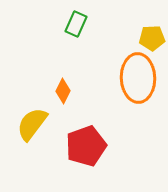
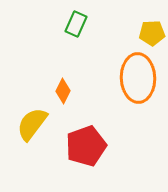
yellow pentagon: moved 5 px up
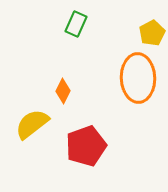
yellow pentagon: rotated 25 degrees counterclockwise
yellow semicircle: rotated 15 degrees clockwise
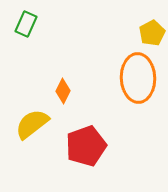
green rectangle: moved 50 px left
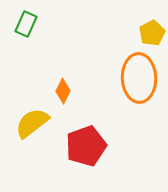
orange ellipse: moved 1 px right
yellow semicircle: moved 1 px up
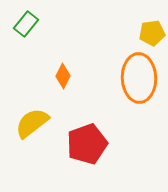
green rectangle: rotated 15 degrees clockwise
yellow pentagon: rotated 20 degrees clockwise
orange diamond: moved 15 px up
red pentagon: moved 1 px right, 2 px up
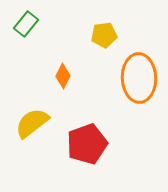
yellow pentagon: moved 48 px left, 2 px down
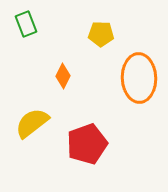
green rectangle: rotated 60 degrees counterclockwise
yellow pentagon: moved 3 px left, 1 px up; rotated 10 degrees clockwise
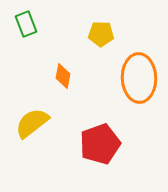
orange diamond: rotated 15 degrees counterclockwise
red pentagon: moved 13 px right
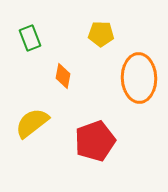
green rectangle: moved 4 px right, 14 px down
red pentagon: moved 5 px left, 3 px up
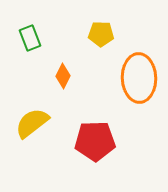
orange diamond: rotated 15 degrees clockwise
red pentagon: rotated 18 degrees clockwise
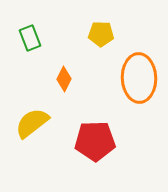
orange diamond: moved 1 px right, 3 px down
